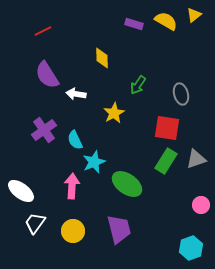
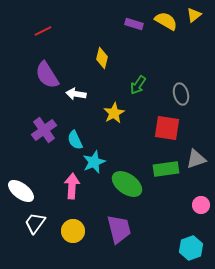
yellow diamond: rotated 15 degrees clockwise
green rectangle: moved 8 px down; rotated 50 degrees clockwise
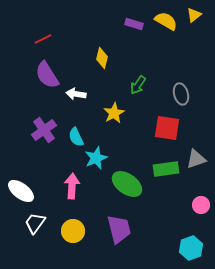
red line: moved 8 px down
cyan semicircle: moved 1 px right, 3 px up
cyan star: moved 2 px right, 4 px up
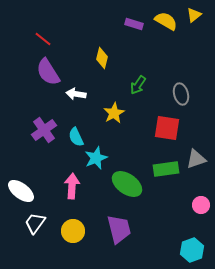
red line: rotated 66 degrees clockwise
purple semicircle: moved 1 px right, 3 px up
cyan hexagon: moved 1 px right, 2 px down
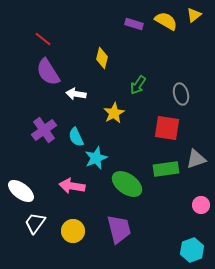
pink arrow: rotated 85 degrees counterclockwise
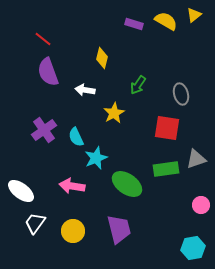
purple semicircle: rotated 12 degrees clockwise
white arrow: moved 9 px right, 4 px up
cyan hexagon: moved 1 px right, 2 px up; rotated 10 degrees clockwise
